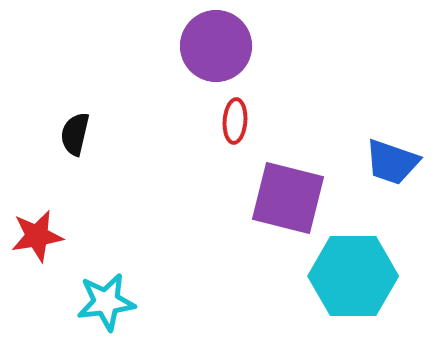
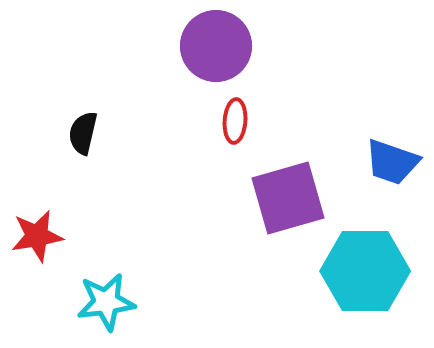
black semicircle: moved 8 px right, 1 px up
purple square: rotated 30 degrees counterclockwise
cyan hexagon: moved 12 px right, 5 px up
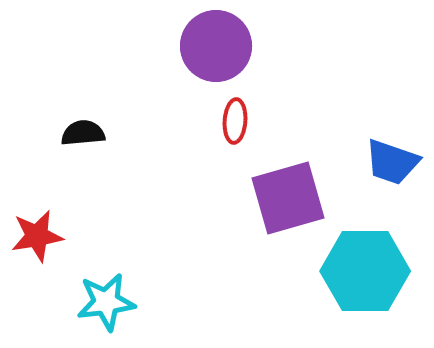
black semicircle: rotated 72 degrees clockwise
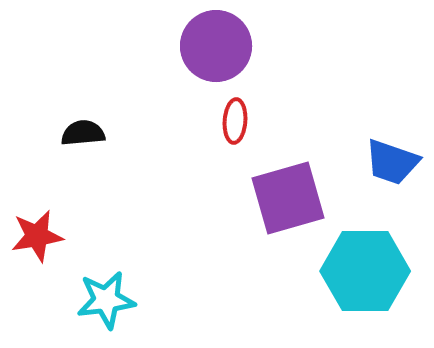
cyan star: moved 2 px up
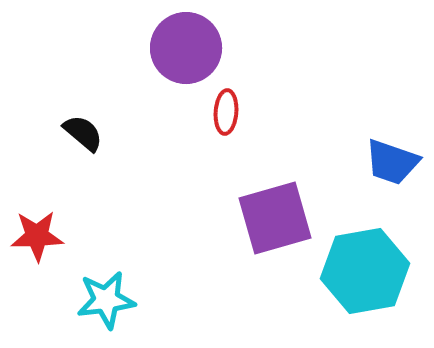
purple circle: moved 30 px left, 2 px down
red ellipse: moved 9 px left, 9 px up
black semicircle: rotated 45 degrees clockwise
purple square: moved 13 px left, 20 px down
red star: rotated 8 degrees clockwise
cyan hexagon: rotated 10 degrees counterclockwise
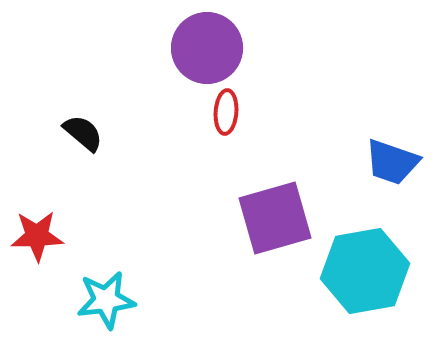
purple circle: moved 21 px right
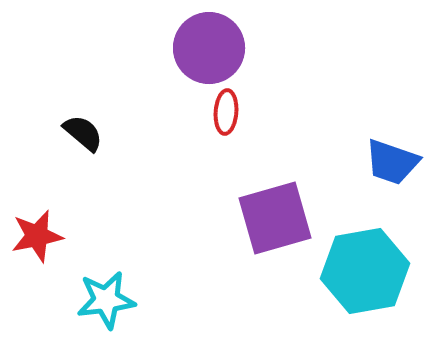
purple circle: moved 2 px right
red star: rotated 10 degrees counterclockwise
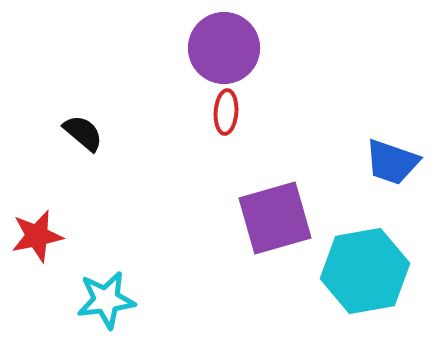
purple circle: moved 15 px right
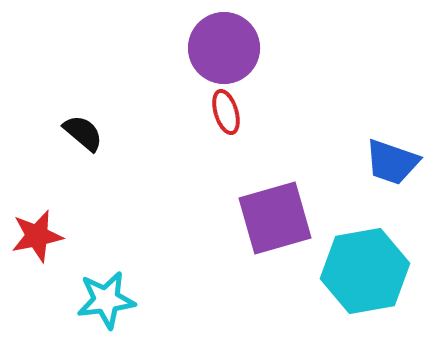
red ellipse: rotated 21 degrees counterclockwise
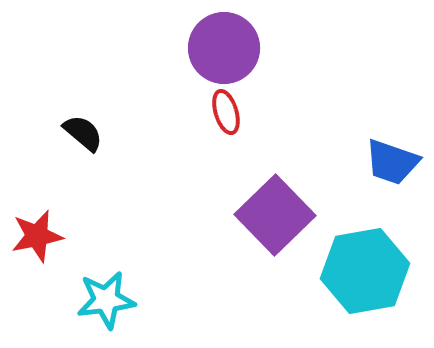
purple square: moved 3 px up; rotated 28 degrees counterclockwise
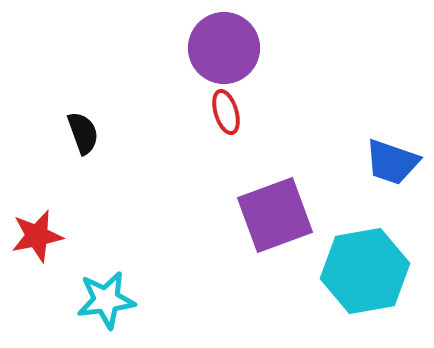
black semicircle: rotated 30 degrees clockwise
purple square: rotated 24 degrees clockwise
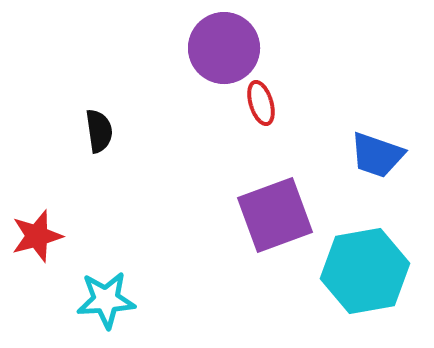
red ellipse: moved 35 px right, 9 px up
black semicircle: moved 16 px right, 2 px up; rotated 12 degrees clockwise
blue trapezoid: moved 15 px left, 7 px up
red star: rotated 4 degrees counterclockwise
cyan star: rotated 4 degrees clockwise
